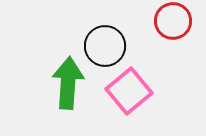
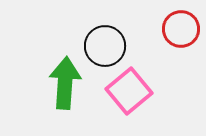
red circle: moved 8 px right, 8 px down
green arrow: moved 3 px left
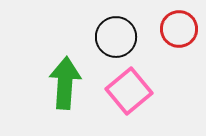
red circle: moved 2 px left
black circle: moved 11 px right, 9 px up
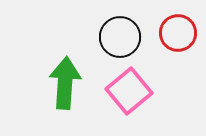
red circle: moved 1 px left, 4 px down
black circle: moved 4 px right
